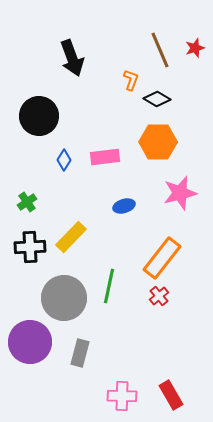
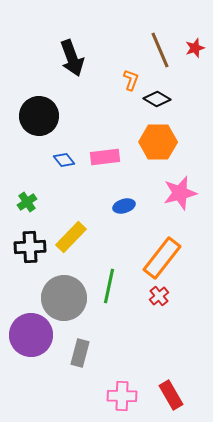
blue diamond: rotated 70 degrees counterclockwise
purple circle: moved 1 px right, 7 px up
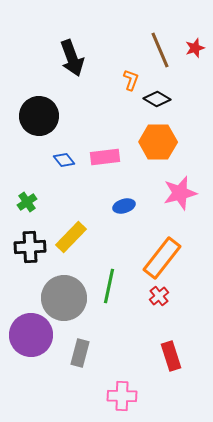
red rectangle: moved 39 px up; rotated 12 degrees clockwise
